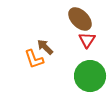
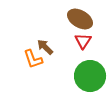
brown ellipse: rotated 15 degrees counterclockwise
red triangle: moved 4 px left, 1 px down
orange L-shape: moved 1 px left
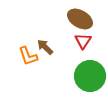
orange L-shape: moved 5 px left, 3 px up
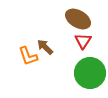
brown ellipse: moved 2 px left
green circle: moved 3 px up
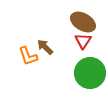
brown ellipse: moved 5 px right, 3 px down
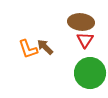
brown ellipse: moved 2 px left; rotated 25 degrees counterclockwise
red triangle: moved 2 px right, 1 px up
orange L-shape: moved 7 px up
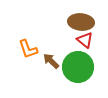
red triangle: rotated 24 degrees counterclockwise
brown arrow: moved 6 px right, 14 px down
green circle: moved 12 px left, 6 px up
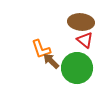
orange L-shape: moved 13 px right
green circle: moved 1 px left, 1 px down
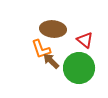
brown ellipse: moved 28 px left, 7 px down
green circle: moved 2 px right
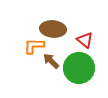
orange L-shape: moved 7 px left, 3 px up; rotated 110 degrees clockwise
